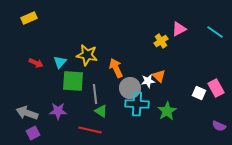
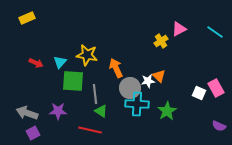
yellow rectangle: moved 2 px left
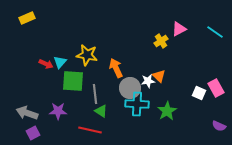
red arrow: moved 10 px right, 1 px down
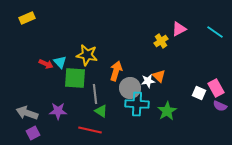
cyan triangle: rotated 24 degrees counterclockwise
orange arrow: moved 3 px down; rotated 42 degrees clockwise
green square: moved 2 px right, 3 px up
purple semicircle: moved 1 px right, 20 px up
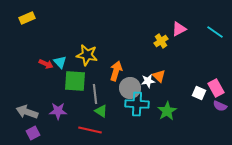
green square: moved 3 px down
gray arrow: moved 1 px up
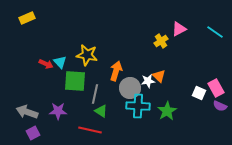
gray line: rotated 18 degrees clockwise
cyan cross: moved 1 px right, 2 px down
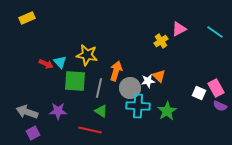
gray line: moved 4 px right, 6 px up
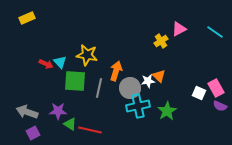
cyan cross: rotated 15 degrees counterclockwise
green triangle: moved 31 px left, 13 px down
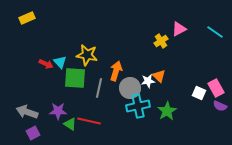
green square: moved 3 px up
red line: moved 1 px left, 9 px up
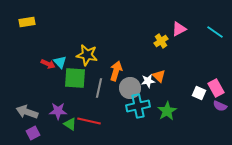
yellow rectangle: moved 4 px down; rotated 14 degrees clockwise
red arrow: moved 2 px right
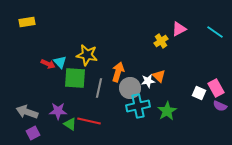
orange arrow: moved 2 px right, 1 px down
